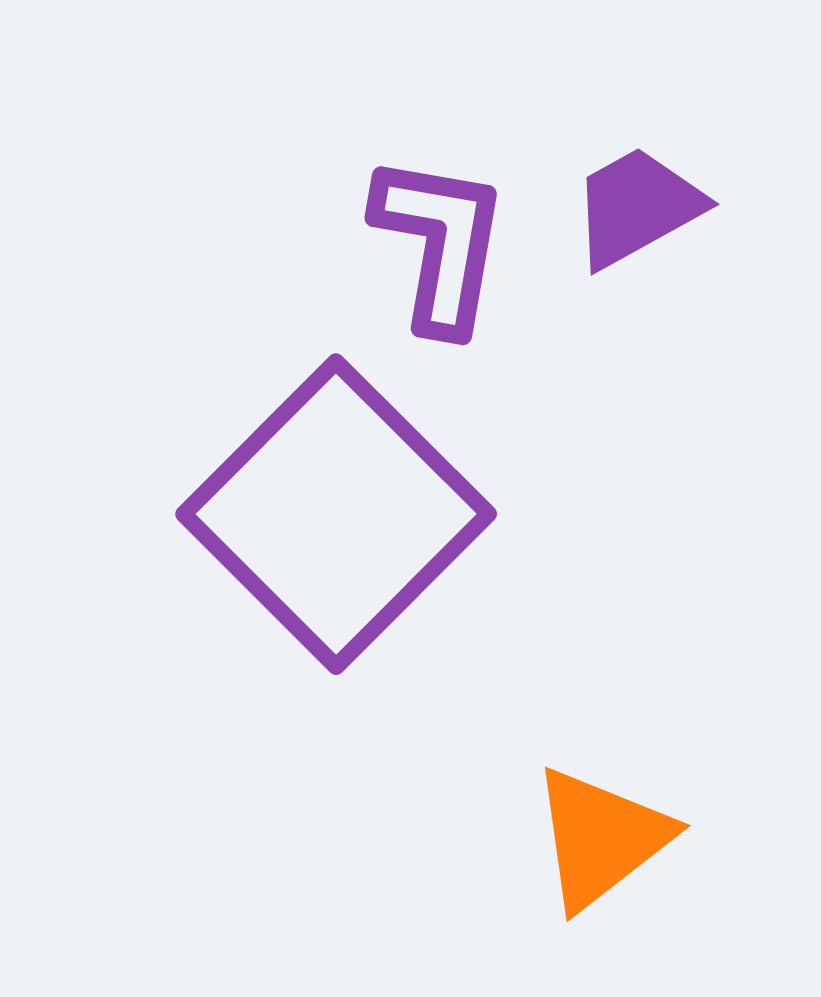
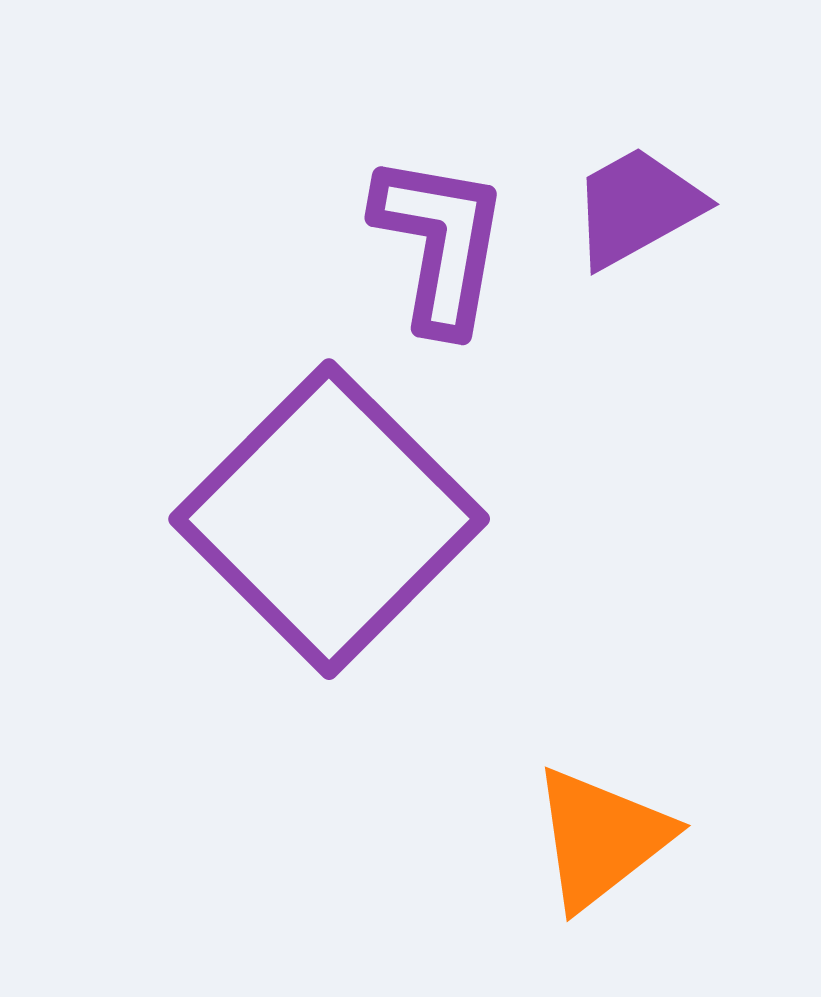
purple square: moved 7 px left, 5 px down
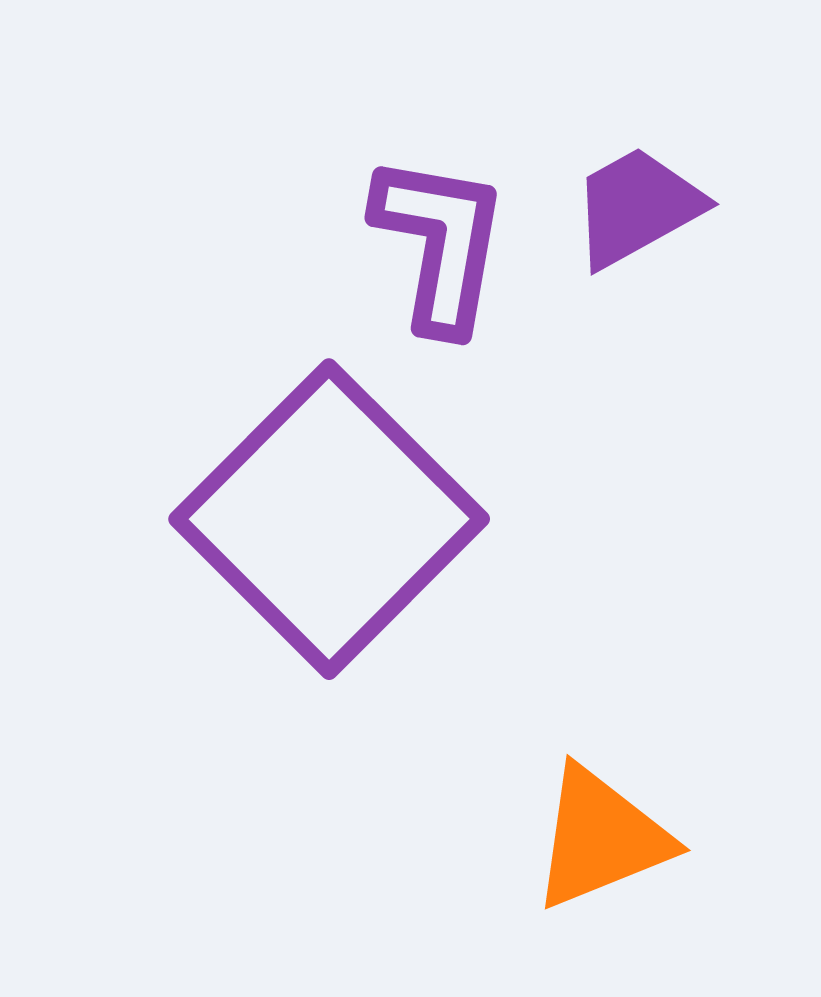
orange triangle: rotated 16 degrees clockwise
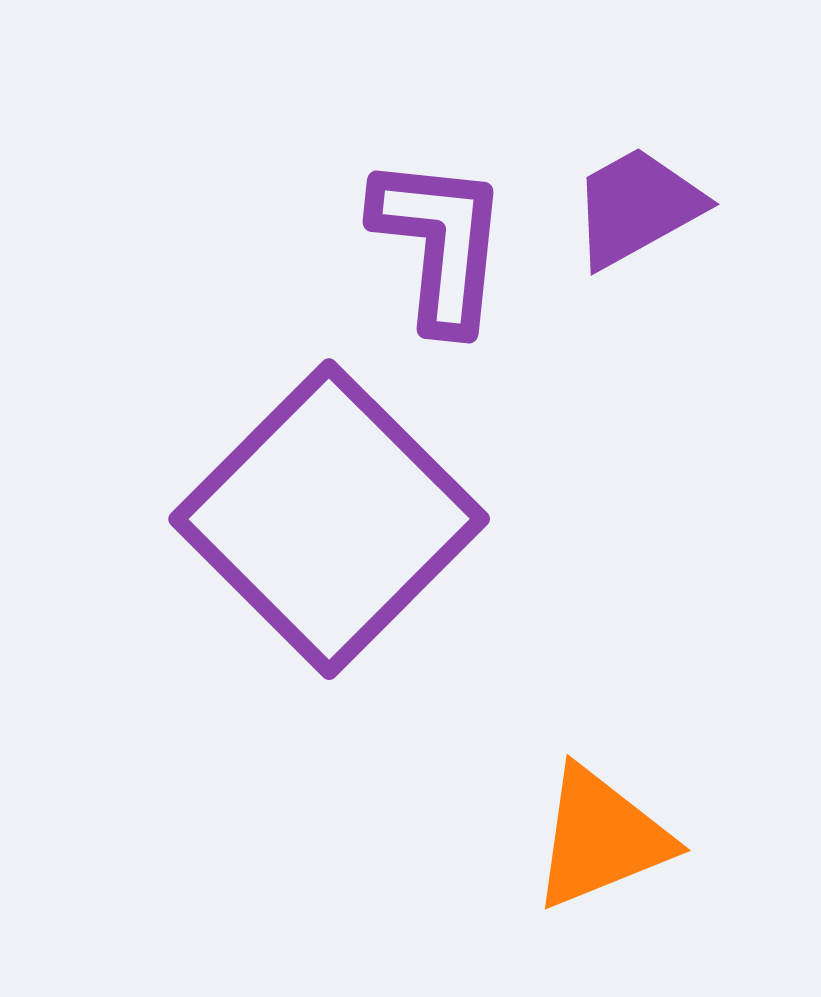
purple L-shape: rotated 4 degrees counterclockwise
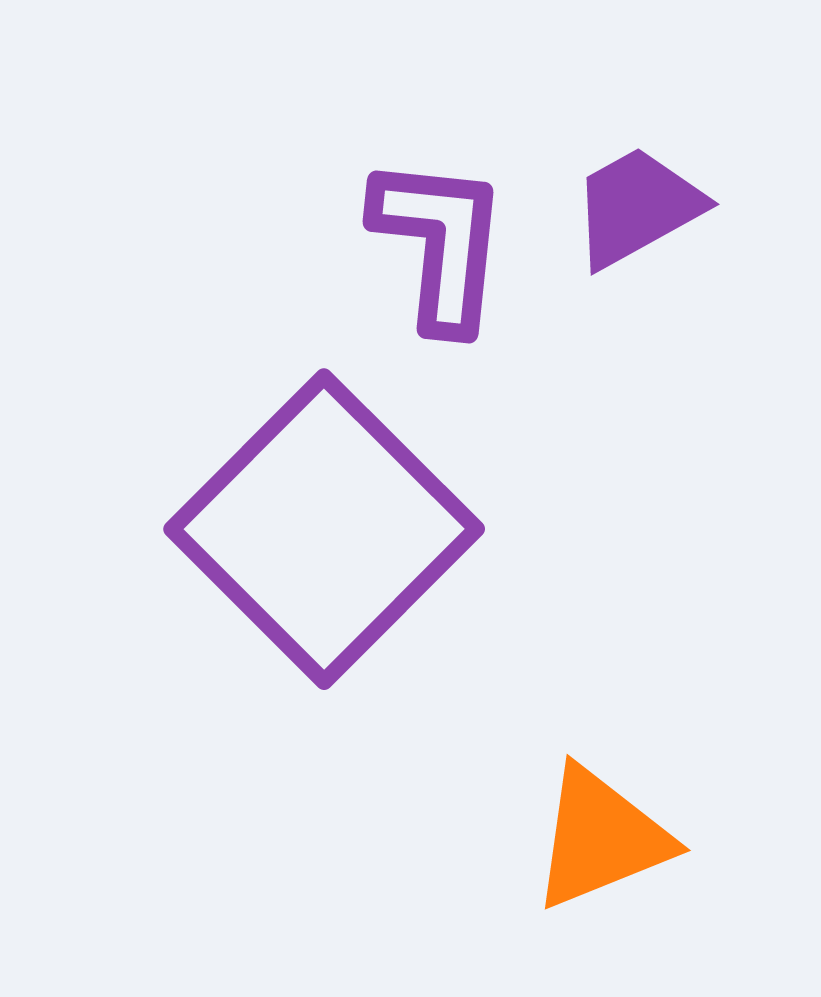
purple square: moved 5 px left, 10 px down
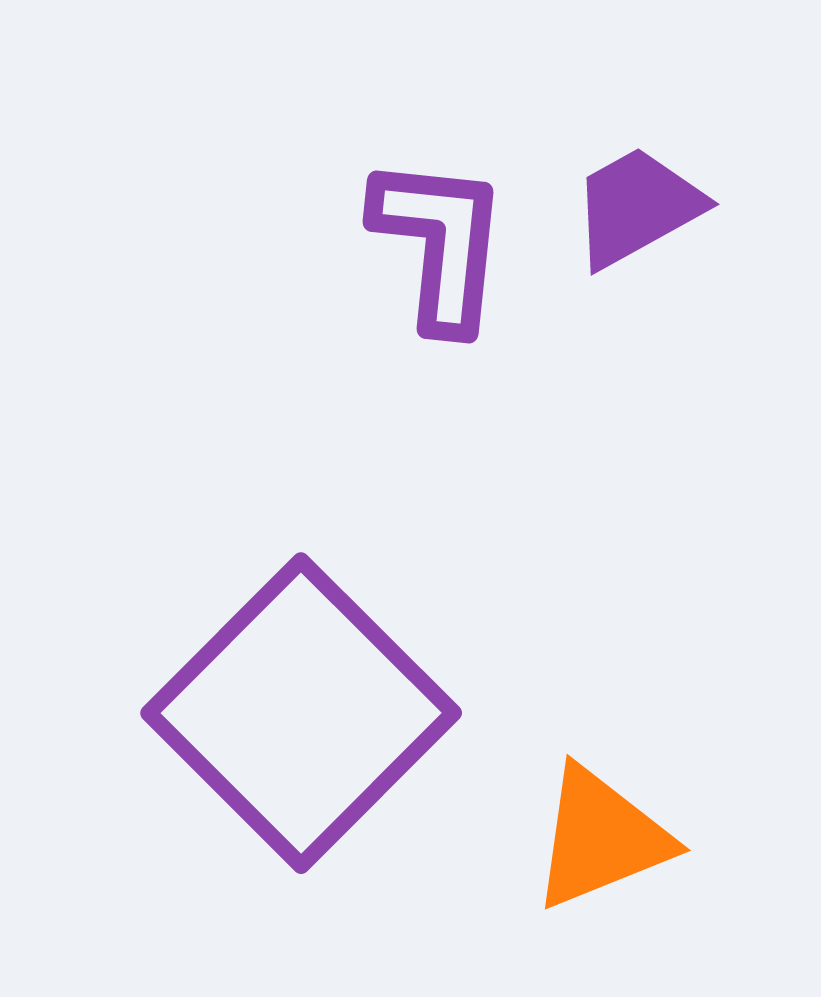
purple square: moved 23 px left, 184 px down
